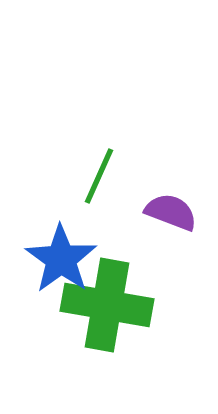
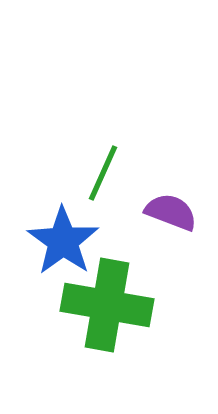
green line: moved 4 px right, 3 px up
blue star: moved 2 px right, 18 px up
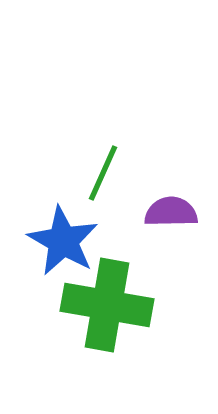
purple semicircle: rotated 22 degrees counterclockwise
blue star: rotated 6 degrees counterclockwise
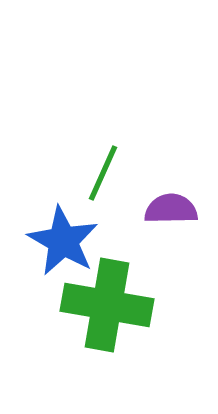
purple semicircle: moved 3 px up
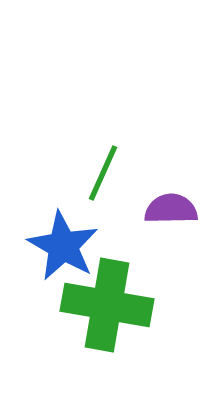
blue star: moved 5 px down
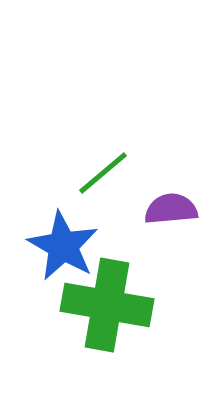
green line: rotated 26 degrees clockwise
purple semicircle: rotated 4 degrees counterclockwise
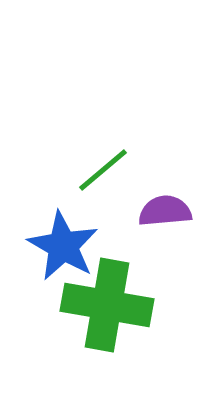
green line: moved 3 px up
purple semicircle: moved 6 px left, 2 px down
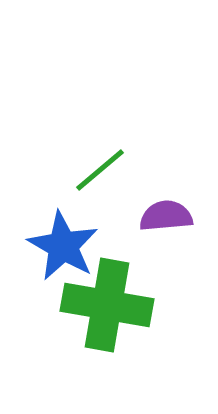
green line: moved 3 px left
purple semicircle: moved 1 px right, 5 px down
